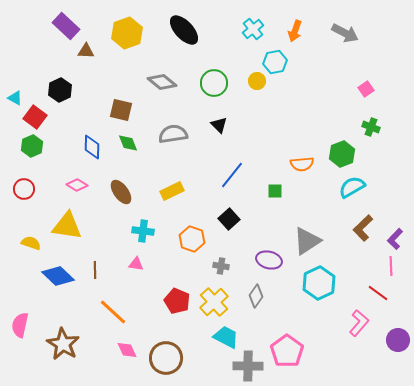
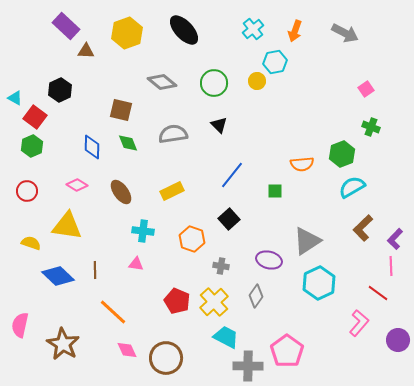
red circle at (24, 189): moved 3 px right, 2 px down
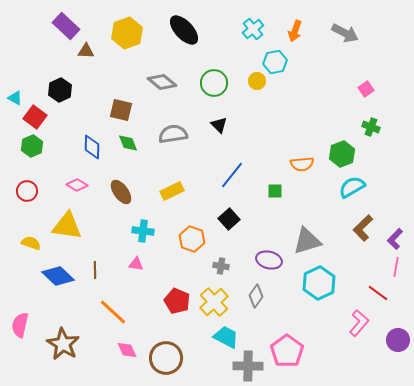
gray triangle at (307, 241): rotated 16 degrees clockwise
pink line at (391, 266): moved 5 px right, 1 px down; rotated 12 degrees clockwise
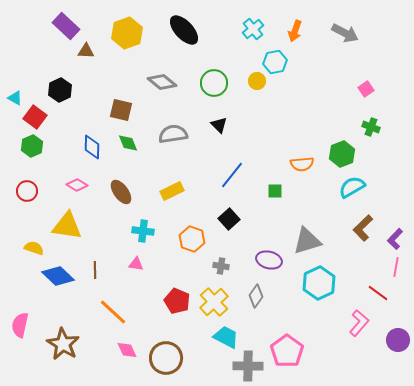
yellow semicircle at (31, 243): moved 3 px right, 5 px down
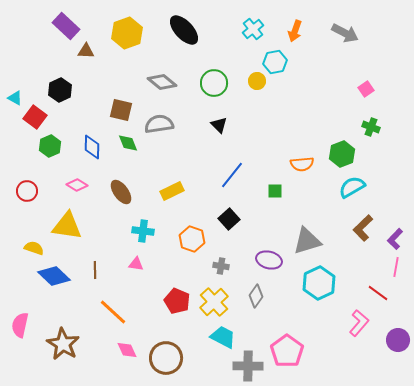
gray semicircle at (173, 134): moved 14 px left, 10 px up
green hexagon at (32, 146): moved 18 px right
blue diamond at (58, 276): moved 4 px left
cyan trapezoid at (226, 337): moved 3 px left
